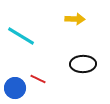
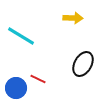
yellow arrow: moved 2 px left, 1 px up
black ellipse: rotated 60 degrees counterclockwise
blue circle: moved 1 px right
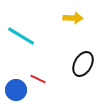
blue circle: moved 2 px down
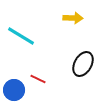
blue circle: moved 2 px left
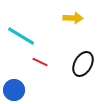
red line: moved 2 px right, 17 px up
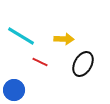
yellow arrow: moved 9 px left, 21 px down
